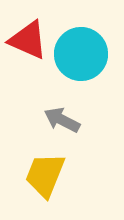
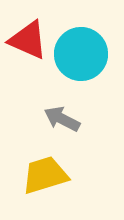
gray arrow: moved 1 px up
yellow trapezoid: rotated 51 degrees clockwise
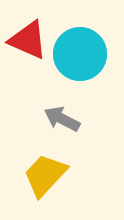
cyan circle: moved 1 px left
yellow trapezoid: rotated 30 degrees counterclockwise
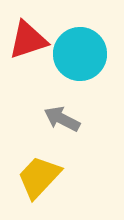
red triangle: rotated 42 degrees counterclockwise
yellow trapezoid: moved 6 px left, 2 px down
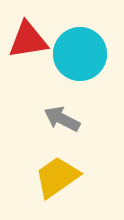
red triangle: rotated 9 degrees clockwise
yellow trapezoid: moved 18 px right; rotated 12 degrees clockwise
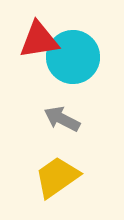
red triangle: moved 11 px right
cyan circle: moved 7 px left, 3 px down
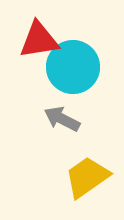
cyan circle: moved 10 px down
yellow trapezoid: moved 30 px right
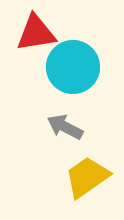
red triangle: moved 3 px left, 7 px up
gray arrow: moved 3 px right, 8 px down
